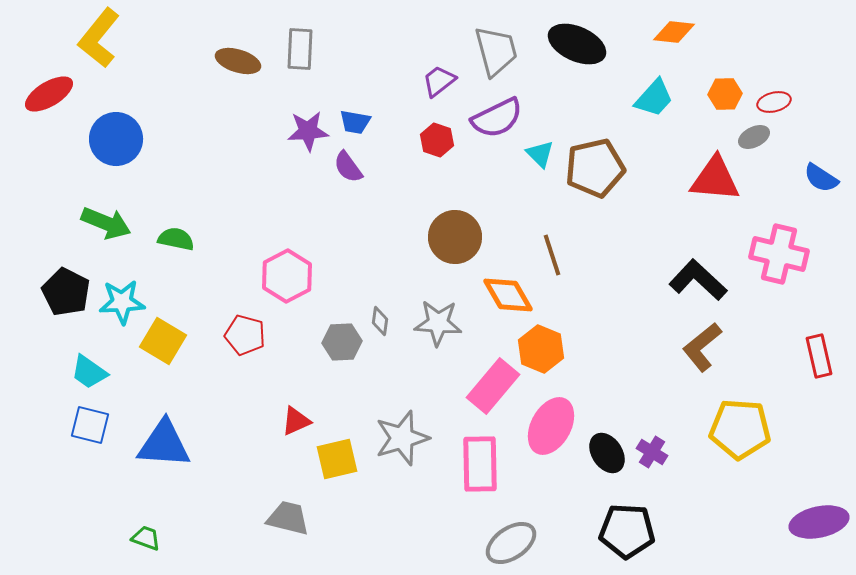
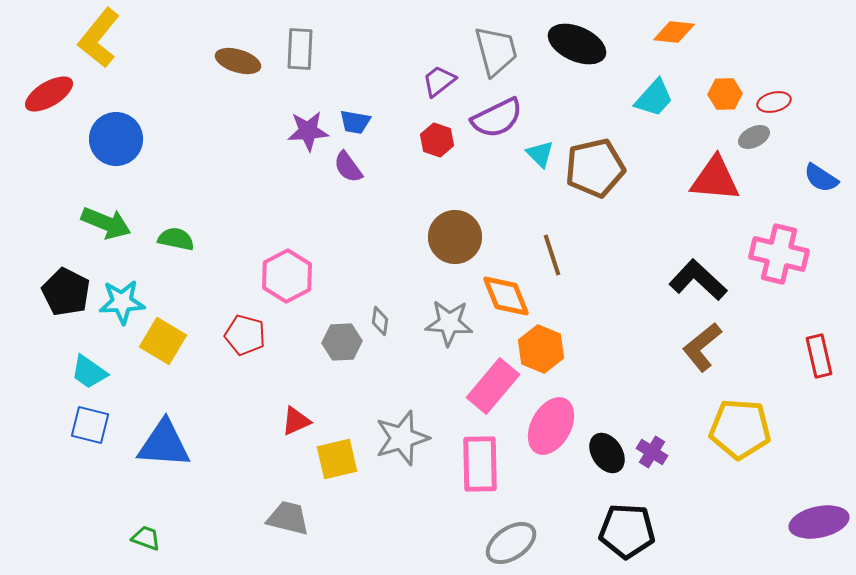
orange diamond at (508, 295): moved 2 px left, 1 px down; rotated 8 degrees clockwise
gray star at (438, 323): moved 11 px right
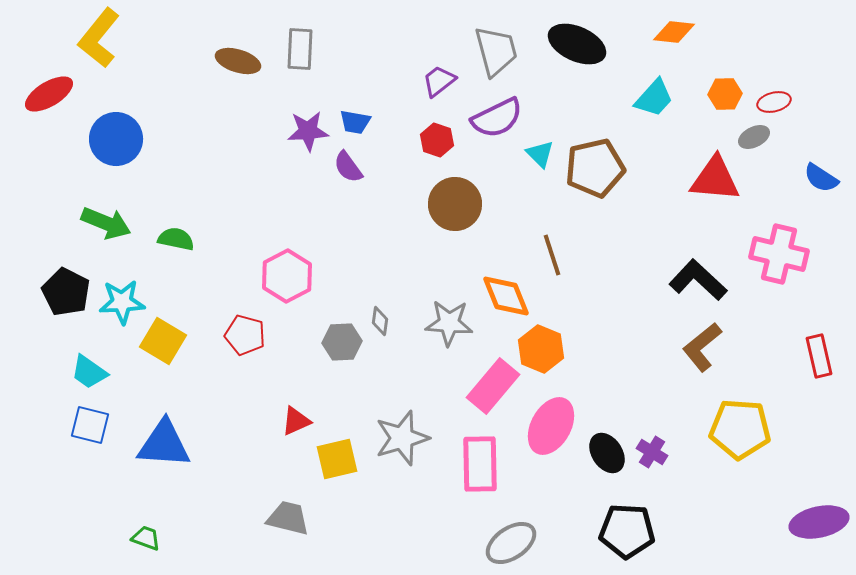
brown circle at (455, 237): moved 33 px up
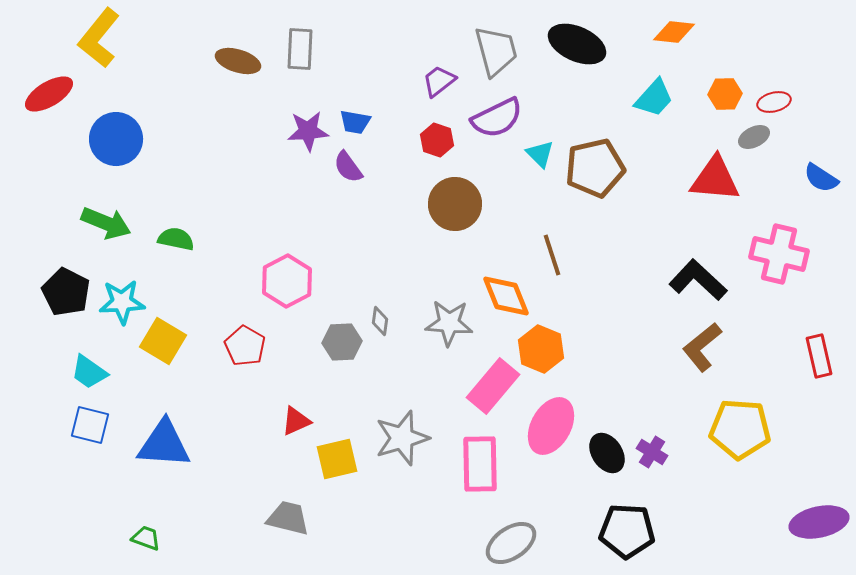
pink hexagon at (287, 276): moved 5 px down
red pentagon at (245, 335): moved 11 px down; rotated 15 degrees clockwise
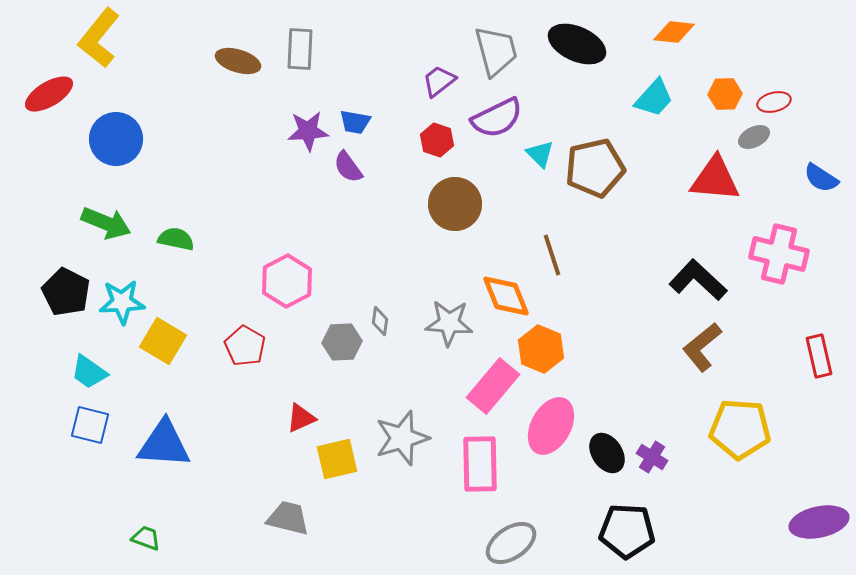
red triangle at (296, 421): moved 5 px right, 3 px up
purple cross at (652, 452): moved 5 px down
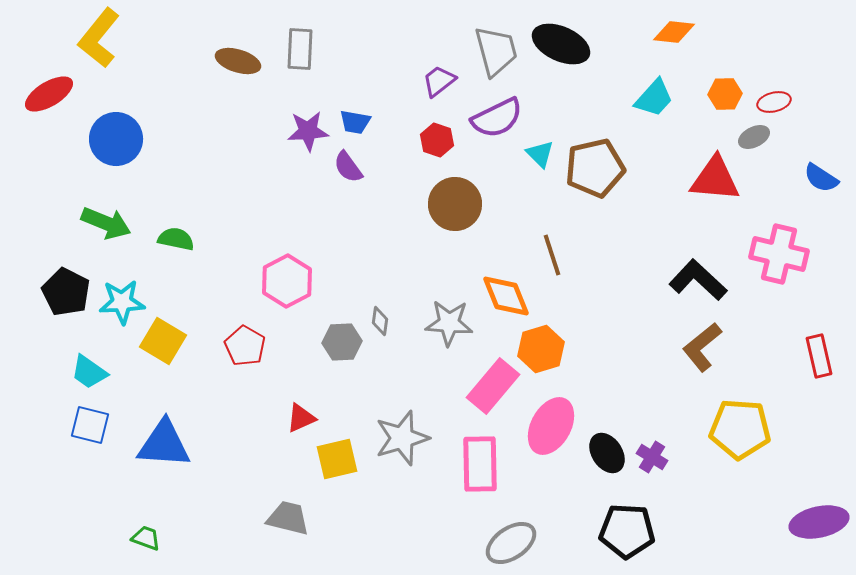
black ellipse at (577, 44): moved 16 px left
orange hexagon at (541, 349): rotated 21 degrees clockwise
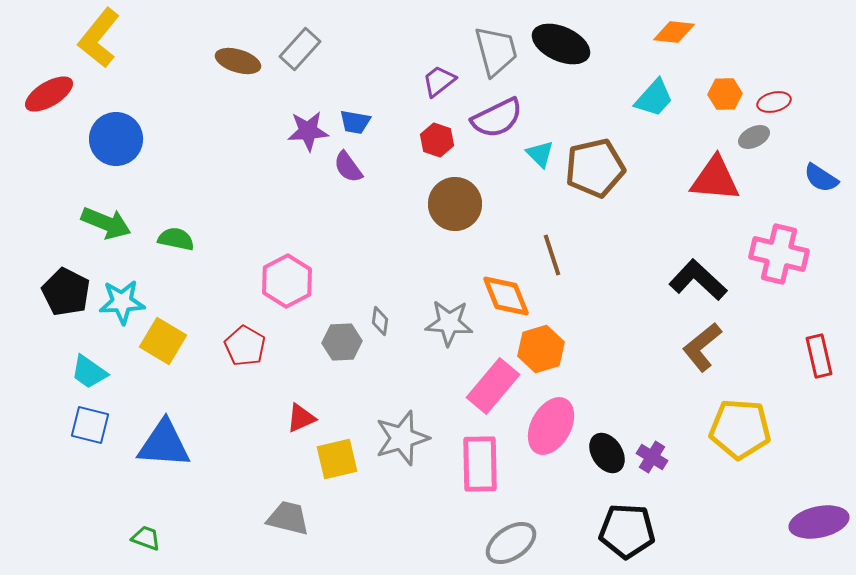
gray rectangle at (300, 49): rotated 39 degrees clockwise
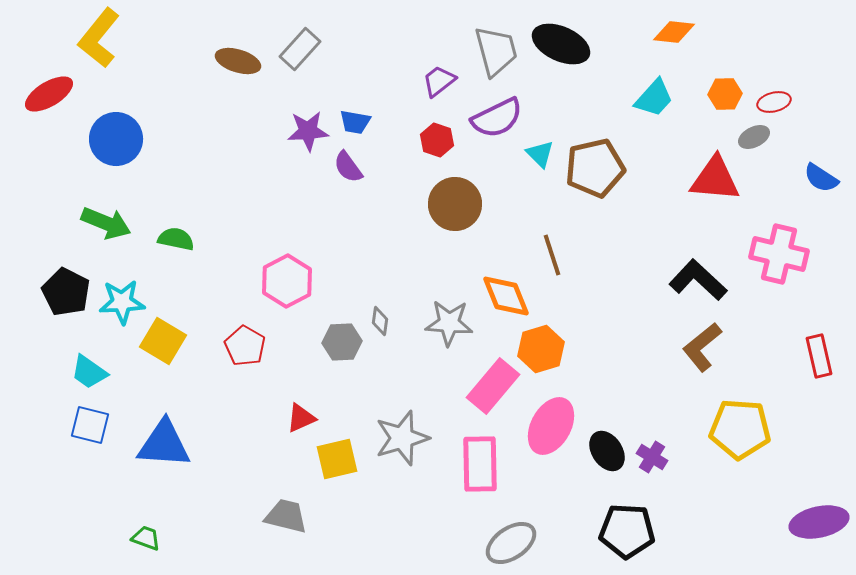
black ellipse at (607, 453): moved 2 px up
gray trapezoid at (288, 518): moved 2 px left, 2 px up
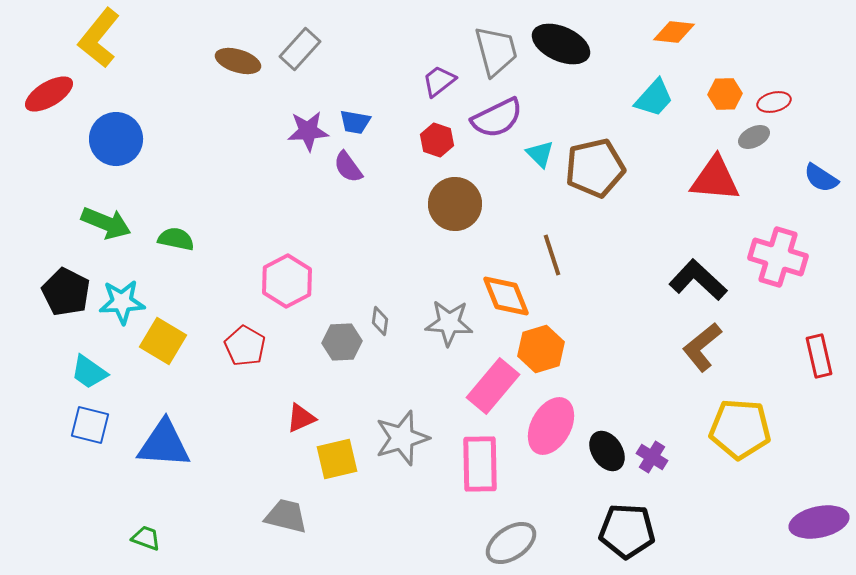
pink cross at (779, 254): moved 1 px left, 3 px down; rotated 4 degrees clockwise
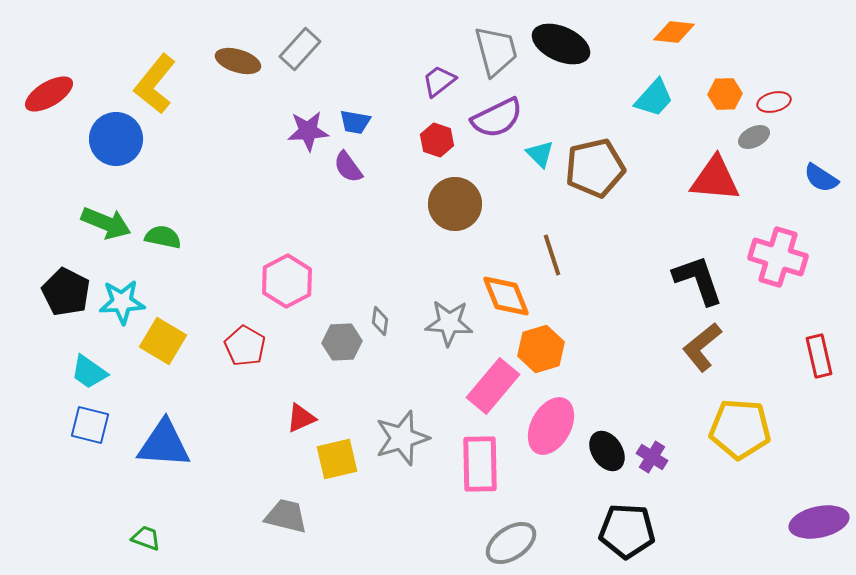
yellow L-shape at (99, 38): moved 56 px right, 46 px down
green semicircle at (176, 239): moved 13 px left, 2 px up
black L-shape at (698, 280): rotated 28 degrees clockwise
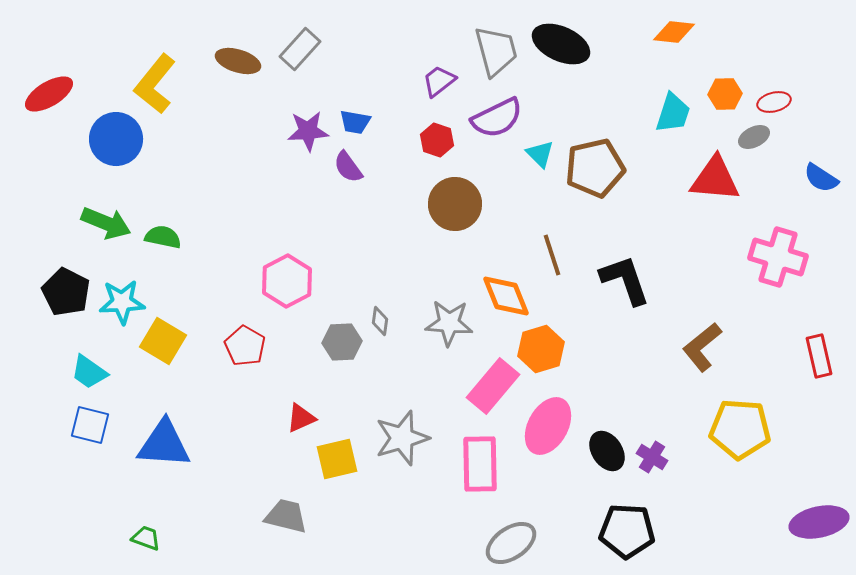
cyan trapezoid at (654, 98): moved 19 px right, 15 px down; rotated 24 degrees counterclockwise
black L-shape at (698, 280): moved 73 px left
pink ellipse at (551, 426): moved 3 px left
